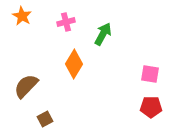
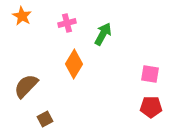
pink cross: moved 1 px right, 1 px down
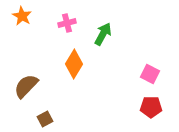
pink square: rotated 18 degrees clockwise
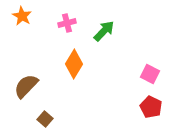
green arrow: moved 1 px right, 3 px up; rotated 15 degrees clockwise
red pentagon: rotated 25 degrees clockwise
brown square: rotated 21 degrees counterclockwise
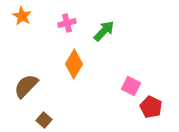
pink square: moved 19 px left, 12 px down
brown square: moved 1 px left, 1 px down
